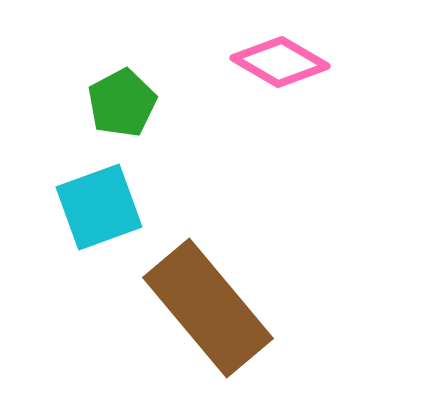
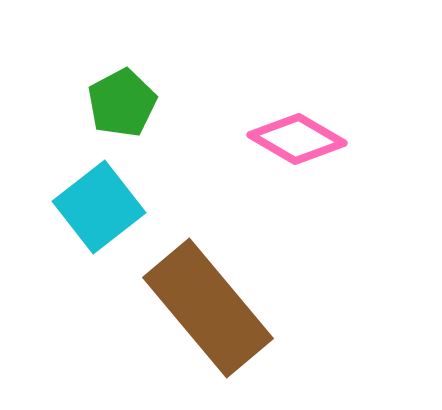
pink diamond: moved 17 px right, 77 px down
cyan square: rotated 18 degrees counterclockwise
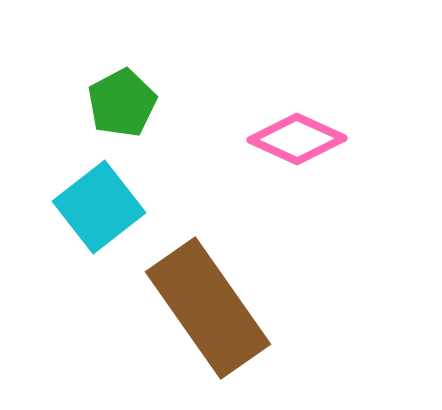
pink diamond: rotated 6 degrees counterclockwise
brown rectangle: rotated 5 degrees clockwise
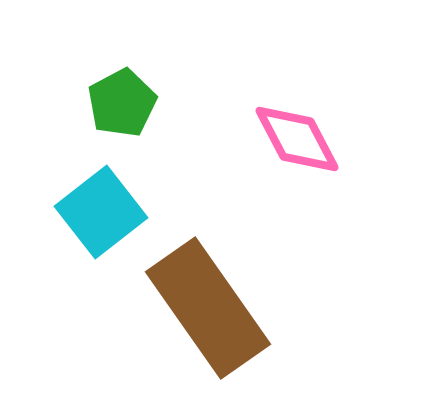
pink diamond: rotated 38 degrees clockwise
cyan square: moved 2 px right, 5 px down
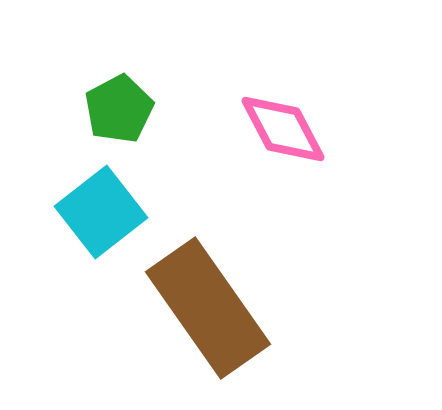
green pentagon: moved 3 px left, 6 px down
pink diamond: moved 14 px left, 10 px up
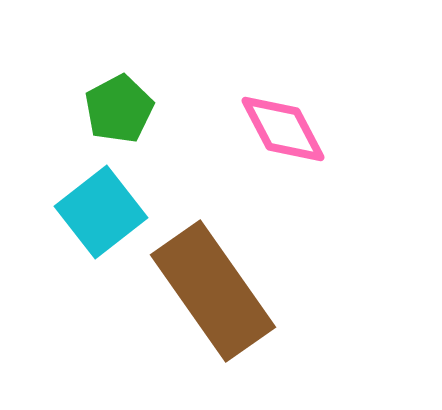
brown rectangle: moved 5 px right, 17 px up
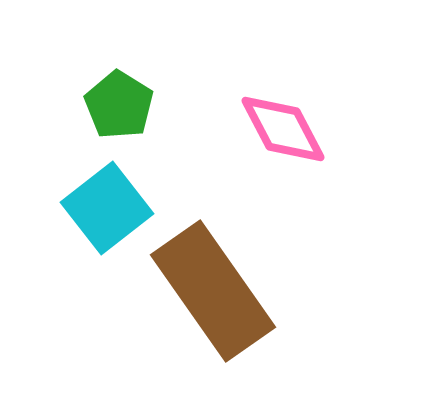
green pentagon: moved 4 px up; rotated 12 degrees counterclockwise
cyan square: moved 6 px right, 4 px up
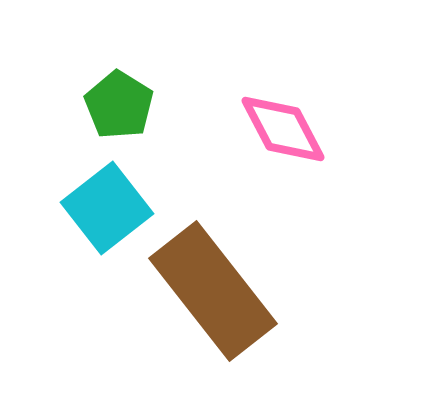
brown rectangle: rotated 3 degrees counterclockwise
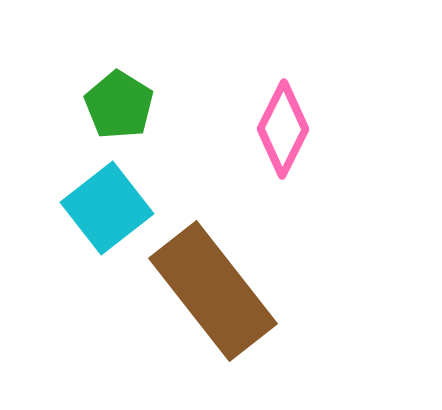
pink diamond: rotated 54 degrees clockwise
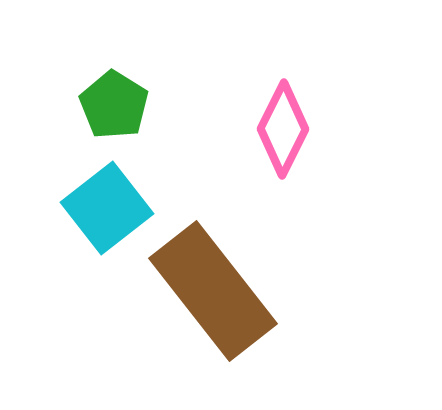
green pentagon: moved 5 px left
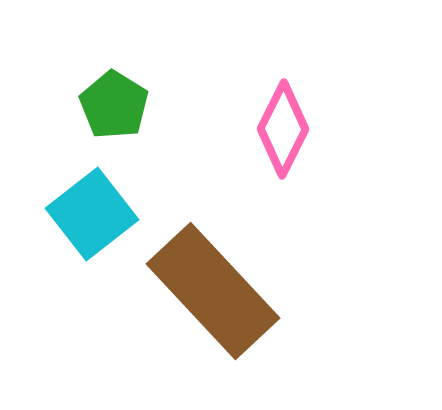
cyan square: moved 15 px left, 6 px down
brown rectangle: rotated 5 degrees counterclockwise
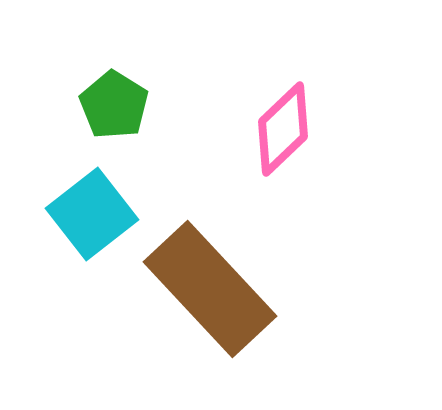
pink diamond: rotated 20 degrees clockwise
brown rectangle: moved 3 px left, 2 px up
